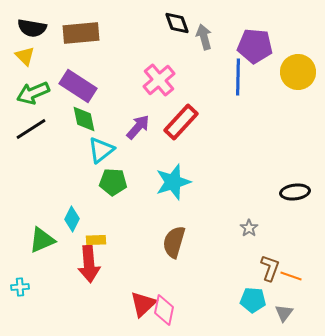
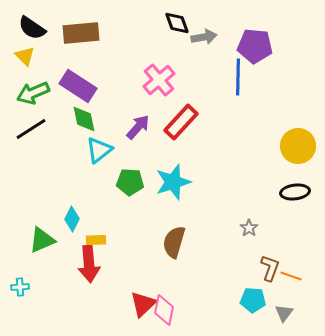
black semicircle: rotated 24 degrees clockwise
gray arrow: rotated 95 degrees clockwise
yellow circle: moved 74 px down
cyan triangle: moved 2 px left
green pentagon: moved 17 px right
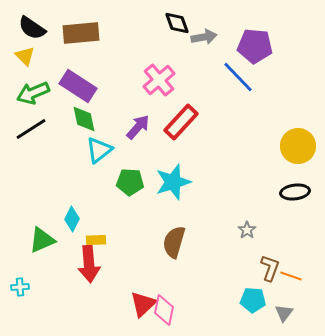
blue line: rotated 45 degrees counterclockwise
gray star: moved 2 px left, 2 px down
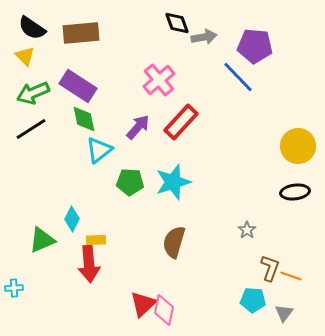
cyan cross: moved 6 px left, 1 px down
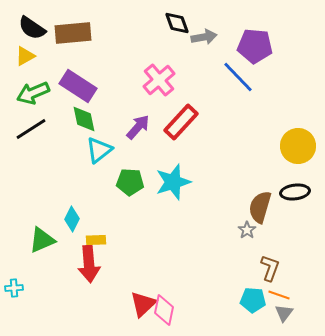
brown rectangle: moved 8 px left
yellow triangle: rotated 45 degrees clockwise
brown semicircle: moved 86 px right, 35 px up
orange line: moved 12 px left, 19 px down
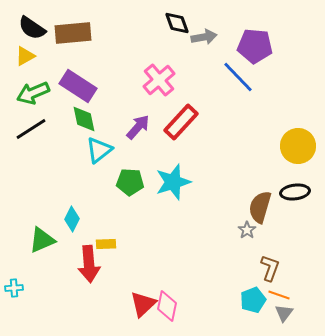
yellow rectangle: moved 10 px right, 4 px down
cyan pentagon: rotated 25 degrees counterclockwise
pink diamond: moved 3 px right, 4 px up
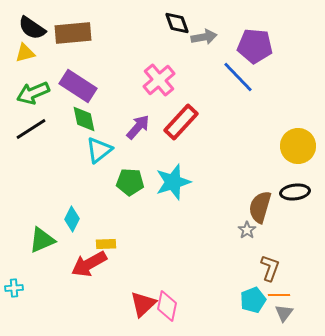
yellow triangle: moved 3 px up; rotated 15 degrees clockwise
red arrow: rotated 66 degrees clockwise
orange line: rotated 20 degrees counterclockwise
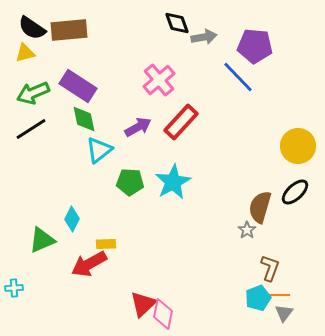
brown rectangle: moved 4 px left, 3 px up
purple arrow: rotated 20 degrees clockwise
cyan star: rotated 12 degrees counterclockwise
black ellipse: rotated 36 degrees counterclockwise
cyan pentagon: moved 5 px right, 2 px up
pink diamond: moved 4 px left, 8 px down
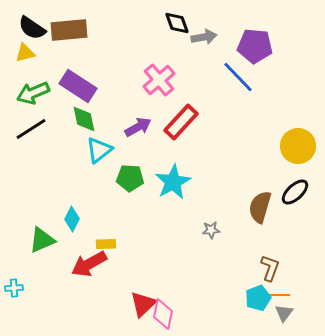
green pentagon: moved 4 px up
gray star: moved 36 px left; rotated 30 degrees clockwise
